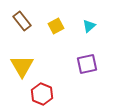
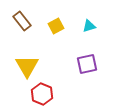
cyan triangle: rotated 24 degrees clockwise
yellow triangle: moved 5 px right
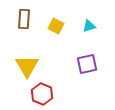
brown rectangle: moved 2 px right, 2 px up; rotated 42 degrees clockwise
yellow square: rotated 35 degrees counterclockwise
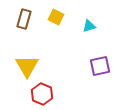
brown rectangle: rotated 12 degrees clockwise
yellow square: moved 9 px up
purple square: moved 13 px right, 2 px down
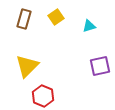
yellow square: rotated 28 degrees clockwise
yellow triangle: rotated 15 degrees clockwise
red hexagon: moved 1 px right, 2 px down
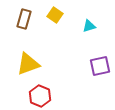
yellow square: moved 1 px left, 2 px up; rotated 21 degrees counterclockwise
yellow triangle: moved 1 px right, 2 px up; rotated 25 degrees clockwise
red hexagon: moved 3 px left
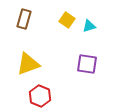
yellow square: moved 12 px right, 5 px down
purple square: moved 13 px left, 2 px up; rotated 20 degrees clockwise
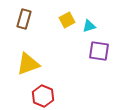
yellow square: rotated 28 degrees clockwise
purple square: moved 12 px right, 13 px up
red hexagon: moved 3 px right
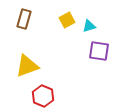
yellow triangle: moved 1 px left, 2 px down
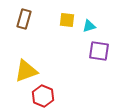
yellow square: rotated 35 degrees clockwise
yellow triangle: moved 1 px left, 5 px down
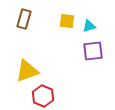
yellow square: moved 1 px down
purple square: moved 6 px left; rotated 15 degrees counterclockwise
yellow triangle: moved 1 px right
